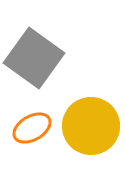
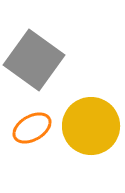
gray square: moved 2 px down
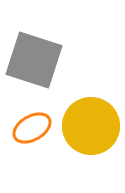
gray square: rotated 18 degrees counterclockwise
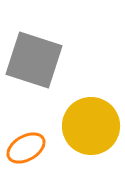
orange ellipse: moved 6 px left, 20 px down
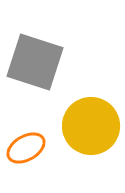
gray square: moved 1 px right, 2 px down
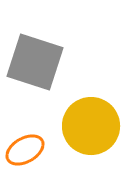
orange ellipse: moved 1 px left, 2 px down
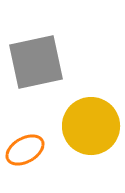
gray square: moved 1 px right; rotated 30 degrees counterclockwise
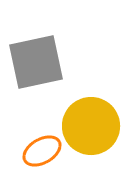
orange ellipse: moved 17 px right, 1 px down
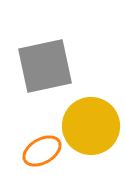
gray square: moved 9 px right, 4 px down
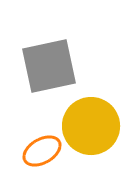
gray square: moved 4 px right
